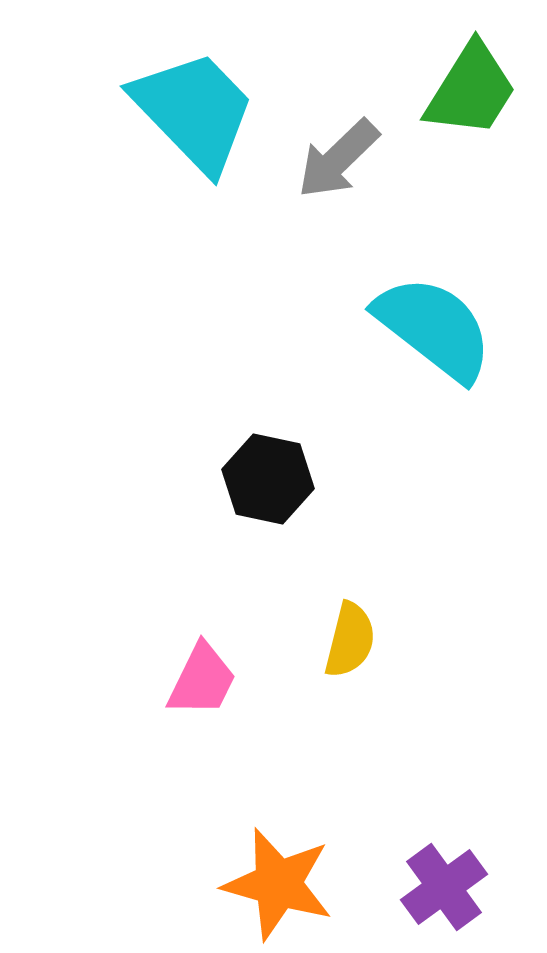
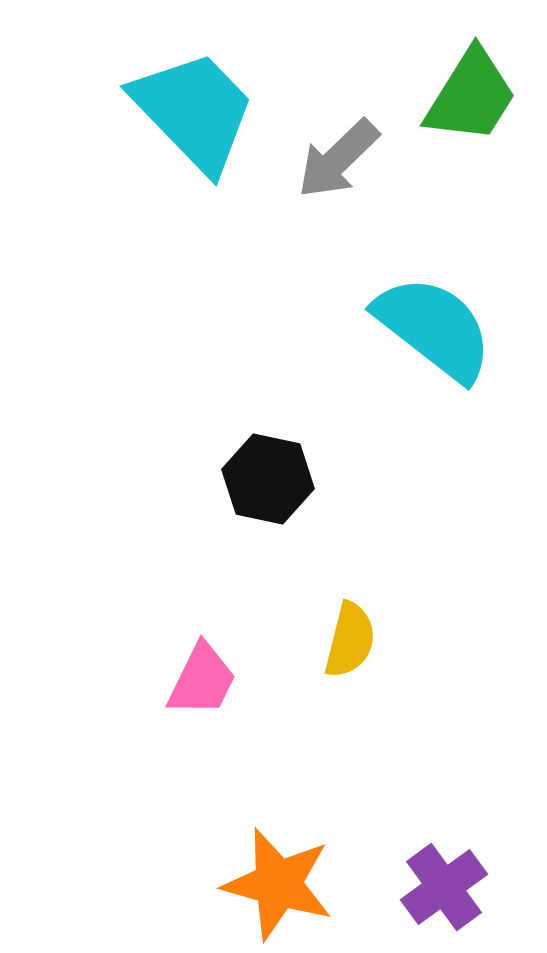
green trapezoid: moved 6 px down
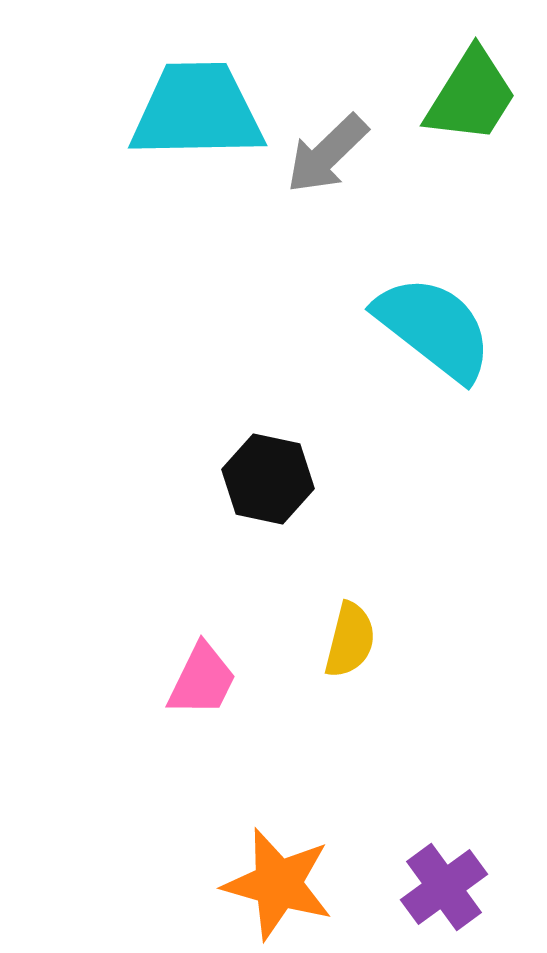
cyan trapezoid: moved 3 px right; rotated 47 degrees counterclockwise
gray arrow: moved 11 px left, 5 px up
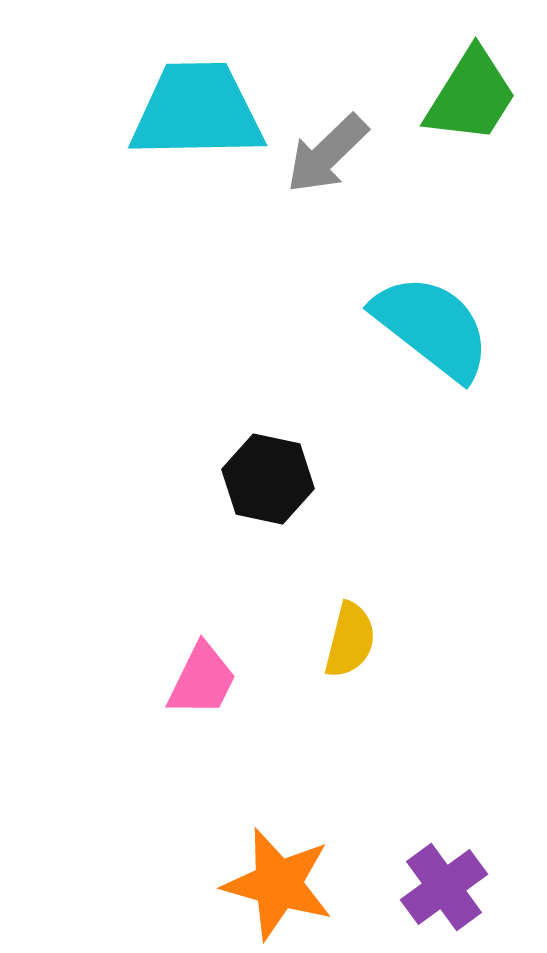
cyan semicircle: moved 2 px left, 1 px up
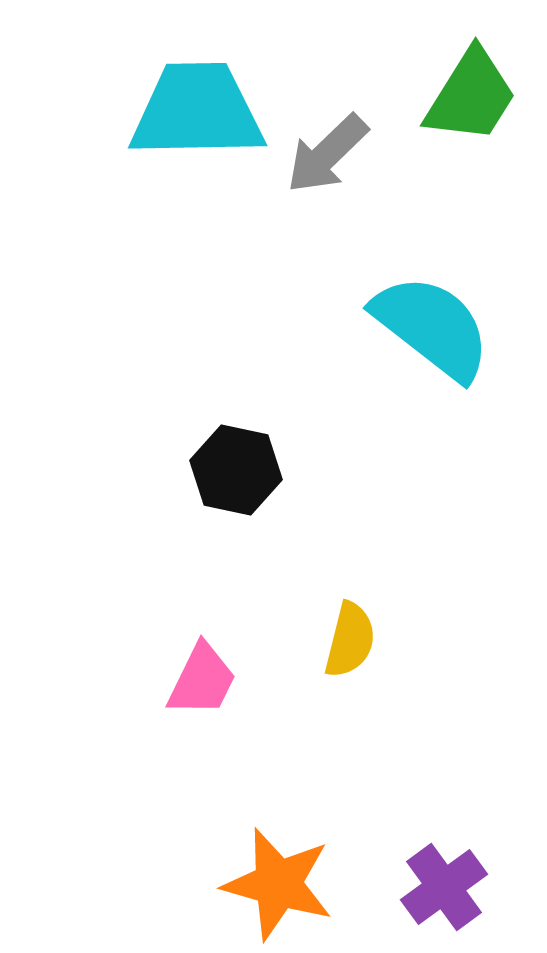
black hexagon: moved 32 px left, 9 px up
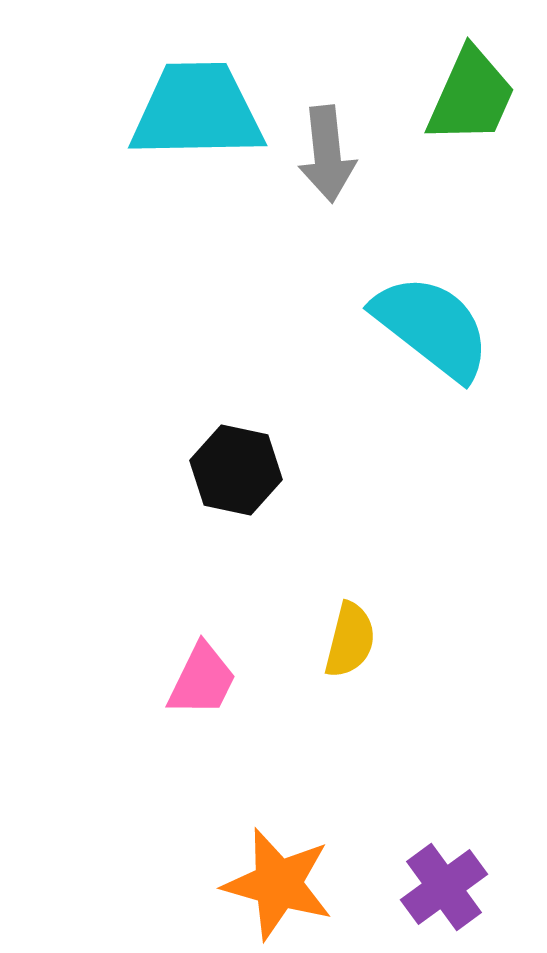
green trapezoid: rotated 8 degrees counterclockwise
gray arrow: rotated 52 degrees counterclockwise
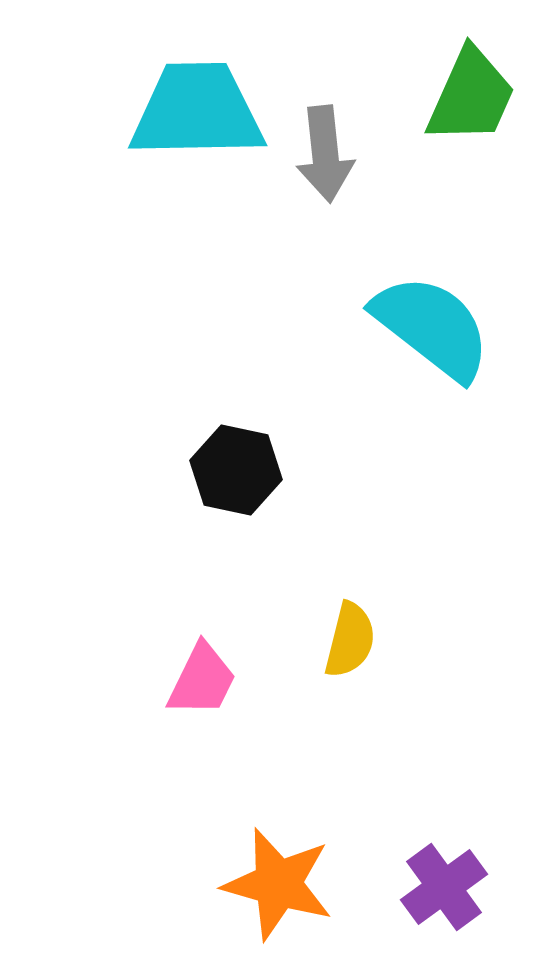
gray arrow: moved 2 px left
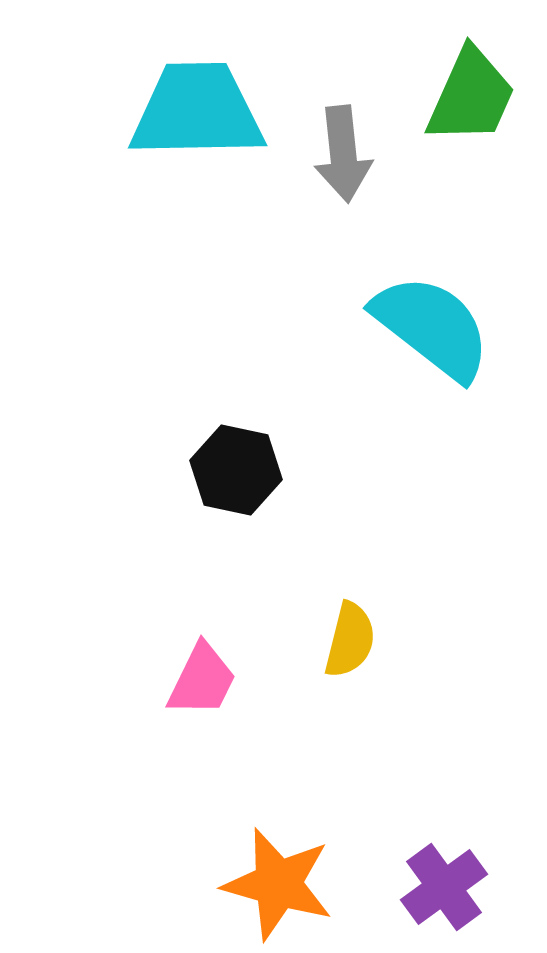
gray arrow: moved 18 px right
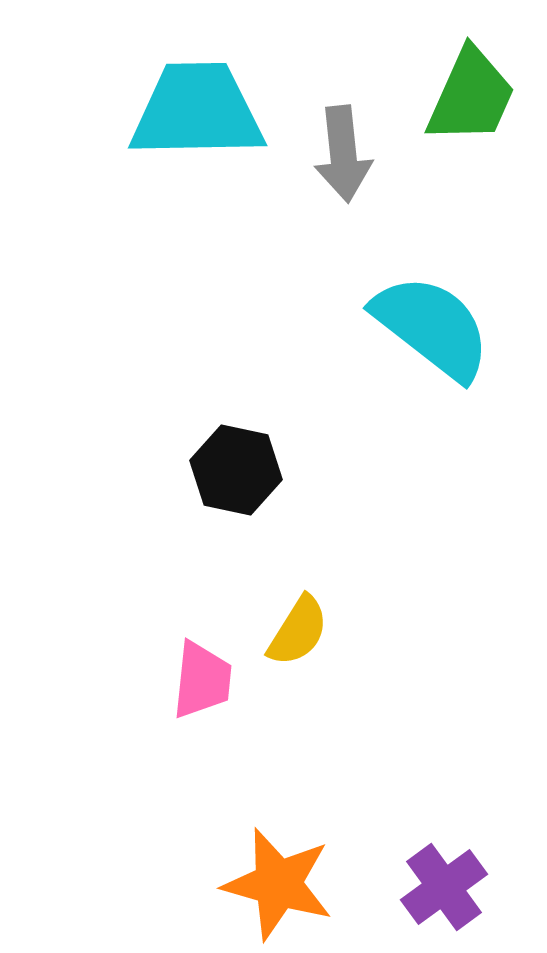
yellow semicircle: moved 52 px left, 9 px up; rotated 18 degrees clockwise
pink trapezoid: rotated 20 degrees counterclockwise
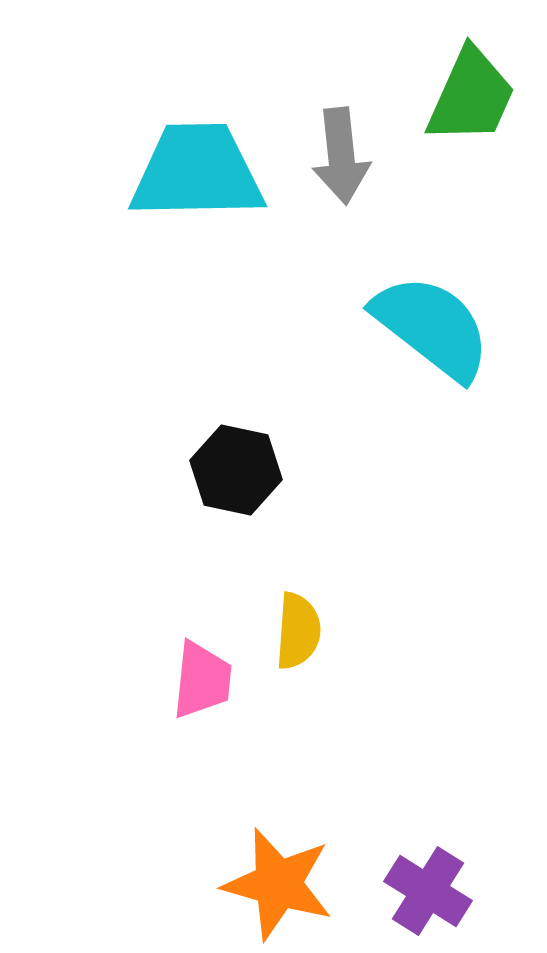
cyan trapezoid: moved 61 px down
gray arrow: moved 2 px left, 2 px down
yellow semicircle: rotated 28 degrees counterclockwise
purple cross: moved 16 px left, 4 px down; rotated 22 degrees counterclockwise
